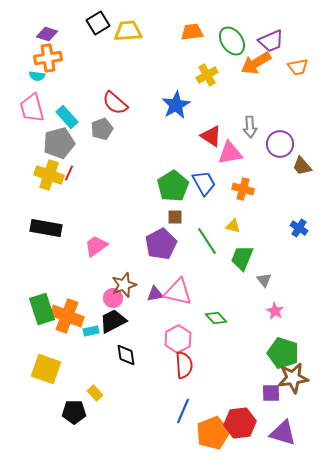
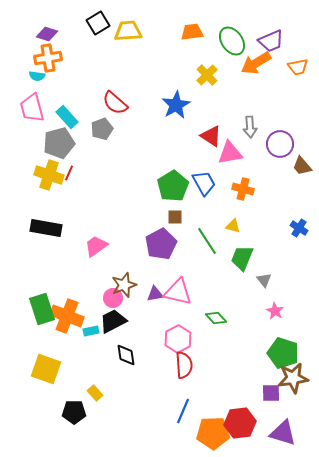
yellow cross at (207, 75): rotated 15 degrees counterclockwise
orange pentagon at (213, 433): rotated 20 degrees clockwise
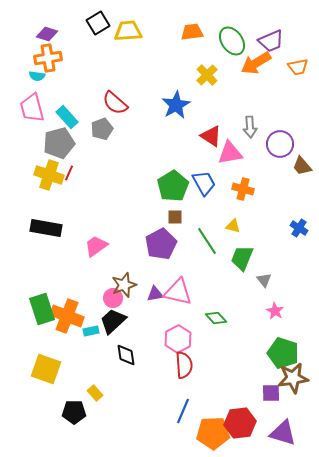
black trapezoid at (113, 321): rotated 16 degrees counterclockwise
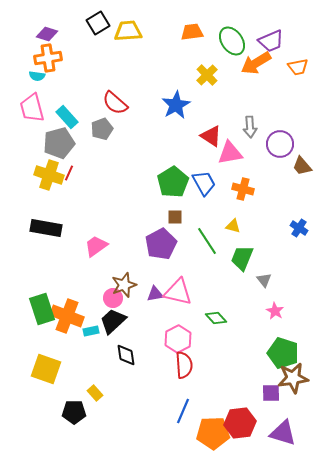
green pentagon at (173, 186): moved 4 px up
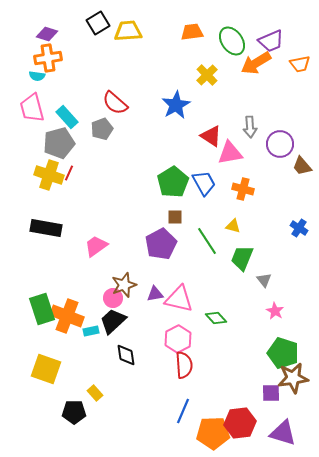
orange trapezoid at (298, 67): moved 2 px right, 3 px up
pink triangle at (178, 292): moved 1 px right, 7 px down
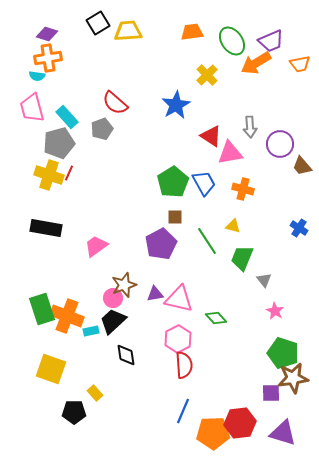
yellow square at (46, 369): moved 5 px right
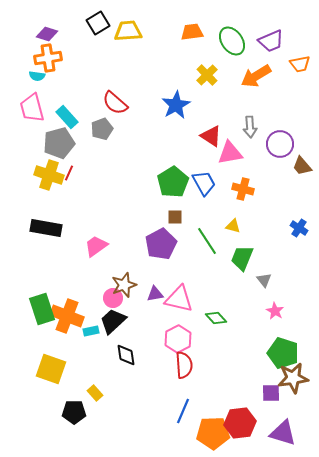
orange arrow at (256, 63): moved 13 px down
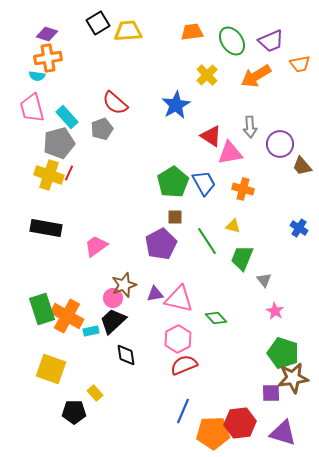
orange cross at (67, 316): rotated 8 degrees clockwise
red semicircle at (184, 365): rotated 108 degrees counterclockwise
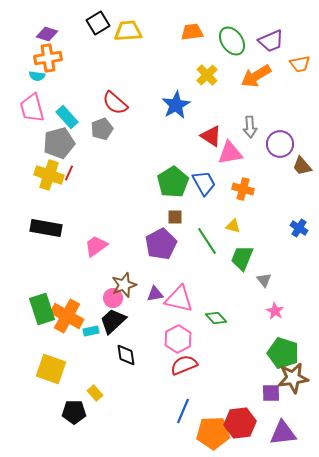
purple triangle at (283, 433): rotated 24 degrees counterclockwise
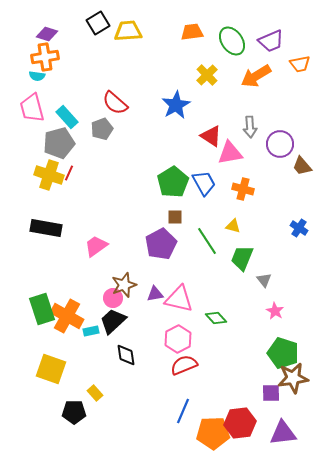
orange cross at (48, 58): moved 3 px left, 1 px up
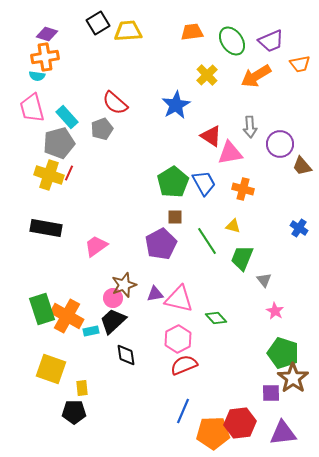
brown star at (293, 378): rotated 28 degrees counterclockwise
yellow rectangle at (95, 393): moved 13 px left, 5 px up; rotated 35 degrees clockwise
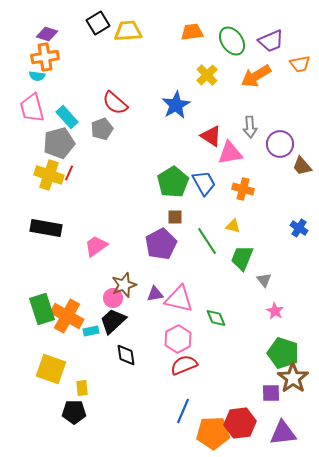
green diamond at (216, 318): rotated 20 degrees clockwise
